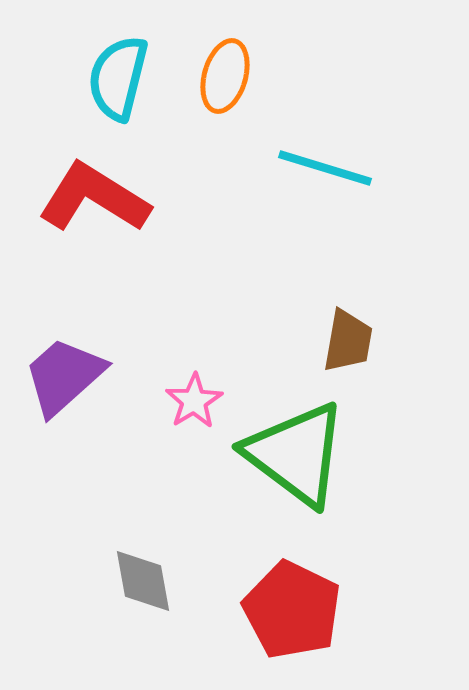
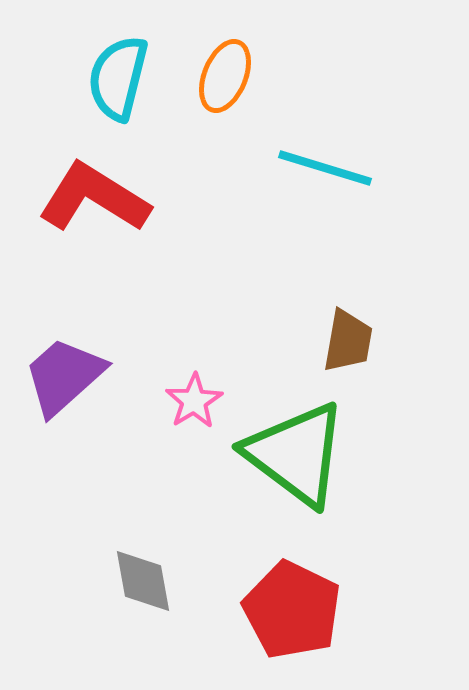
orange ellipse: rotated 6 degrees clockwise
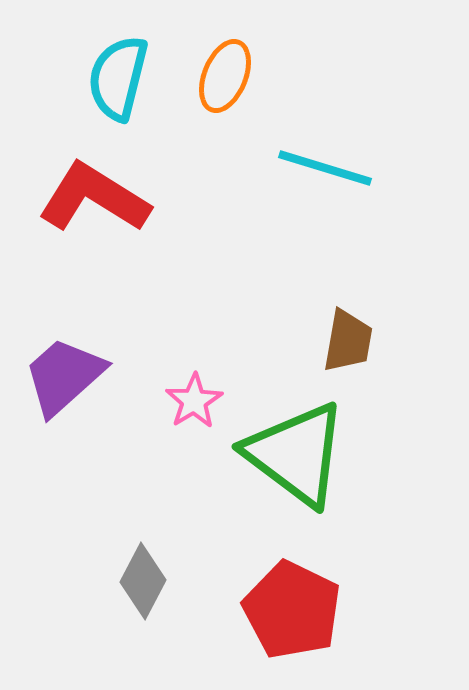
gray diamond: rotated 38 degrees clockwise
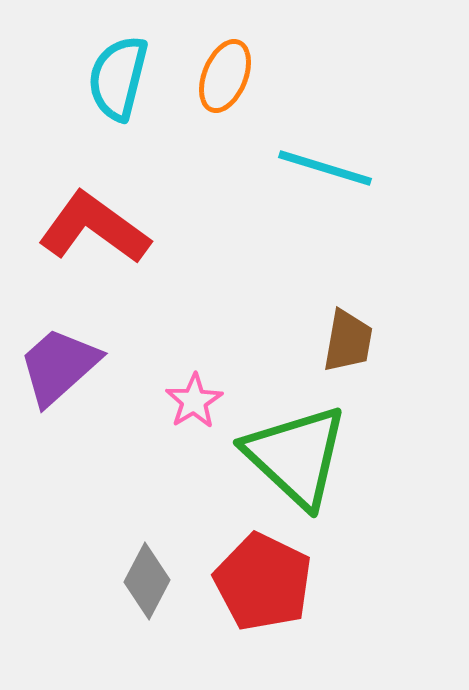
red L-shape: moved 30 px down; rotated 4 degrees clockwise
purple trapezoid: moved 5 px left, 10 px up
green triangle: moved 2 px down; rotated 6 degrees clockwise
gray diamond: moved 4 px right
red pentagon: moved 29 px left, 28 px up
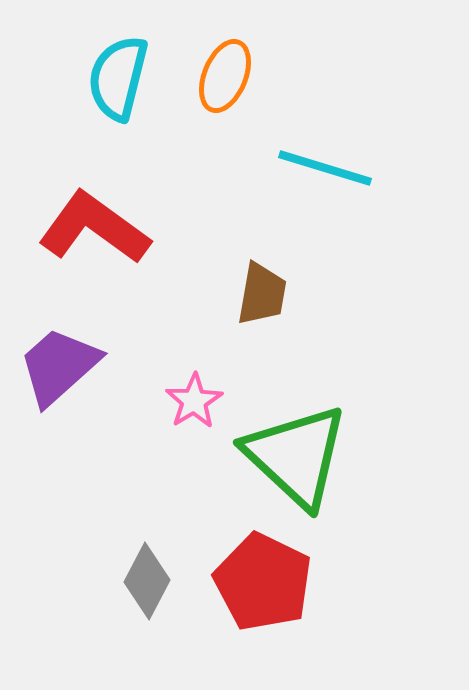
brown trapezoid: moved 86 px left, 47 px up
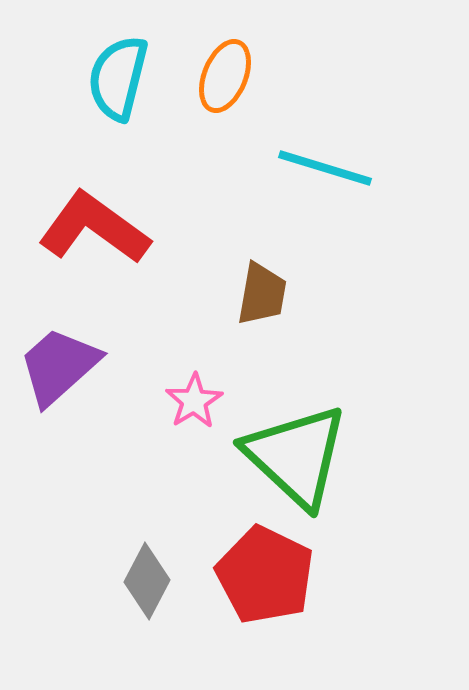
red pentagon: moved 2 px right, 7 px up
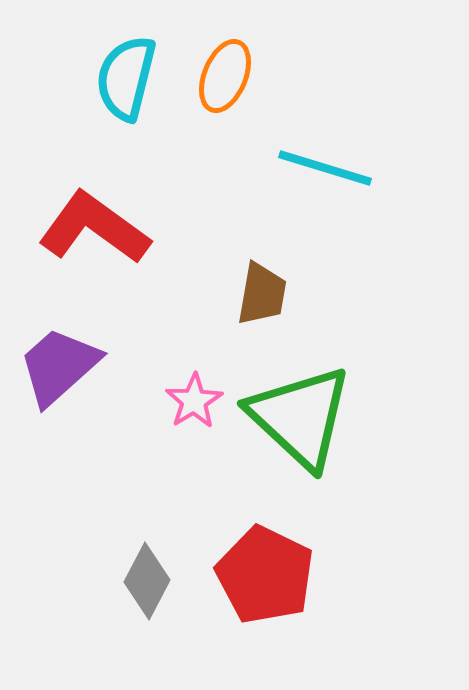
cyan semicircle: moved 8 px right
green triangle: moved 4 px right, 39 px up
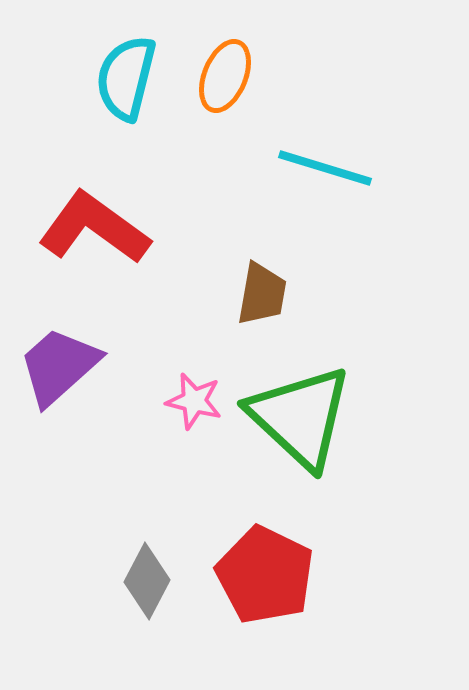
pink star: rotated 26 degrees counterclockwise
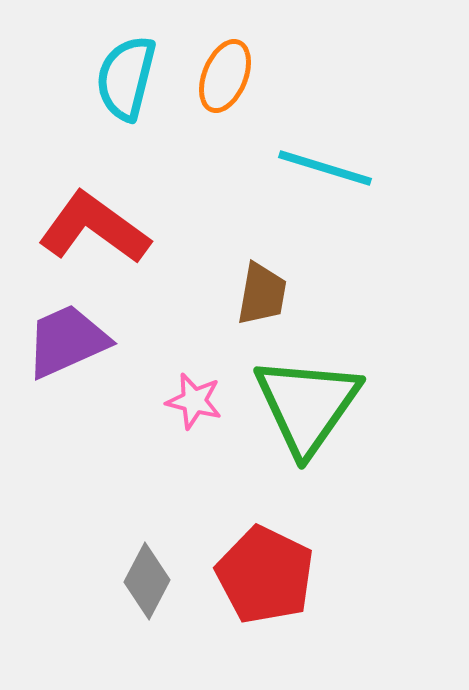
purple trapezoid: moved 8 px right, 25 px up; rotated 18 degrees clockwise
green triangle: moved 7 px right, 12 px up; rotated 22 degrees clockwise
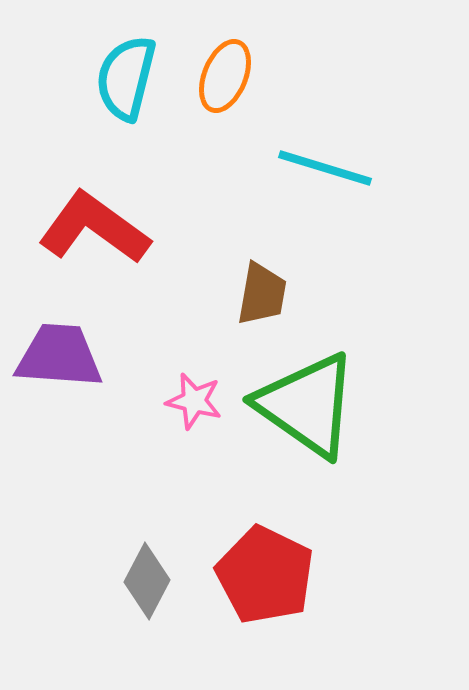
purple trapezoid: moved 8 px left, 15 px down; rotated 28 degrees clockwise
green triangle: rotated 30 degrees counterclockwise
